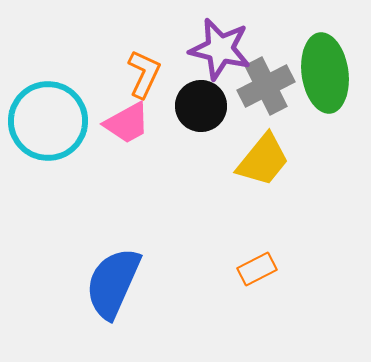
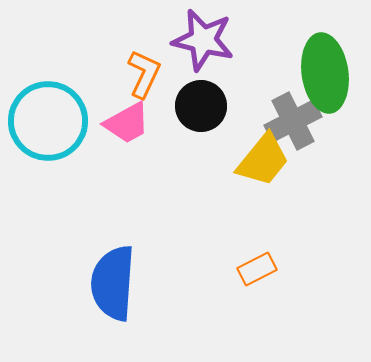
purple star: moved 17 px left, 9 px up
gray cross: moved 27 px right, 35 px down
blue semicircle: rotated 20 degrees counterclockwise
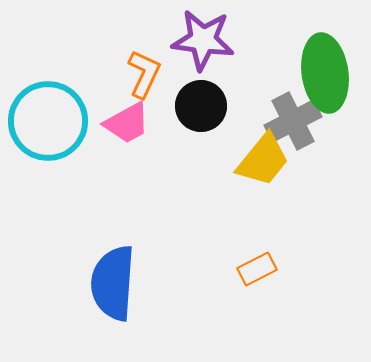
purple star: rotated 6 degrees counterclockwise
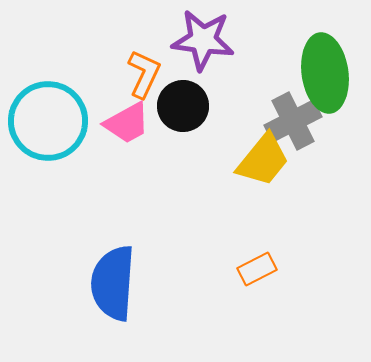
black circle: moved 18 px left
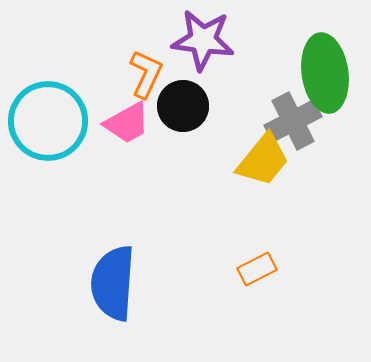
orange L-shape: moved 2 px right
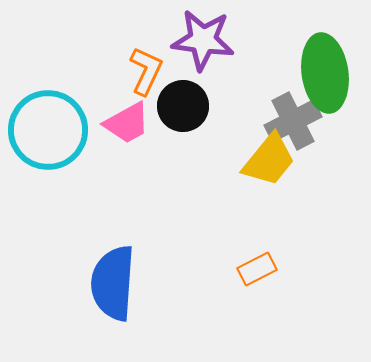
orange L-shape: moved 3 px up
cyan circle: moved 9 px down
yellow trapezoid: moved 6 px right
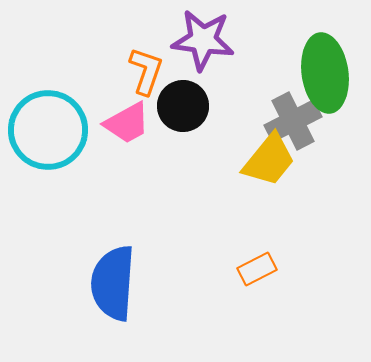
orange L-shape: rotated 6 degrees counterclockwise
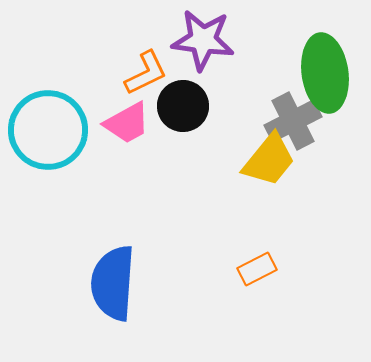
orange L-shape: moved 2 px down; rotated 45 degrees clockwise
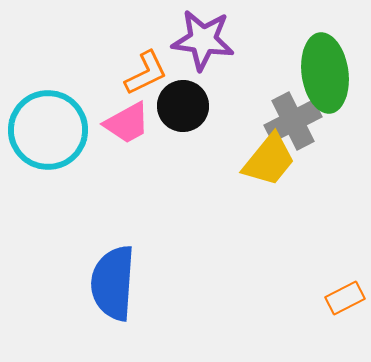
orange rectangle: moved 88 px right, 29 px down
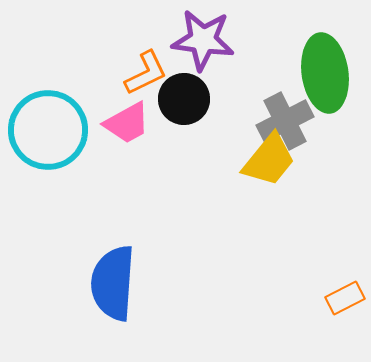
black circle: moved 1 px right, 7 px up
gray cross: moved 8 px left
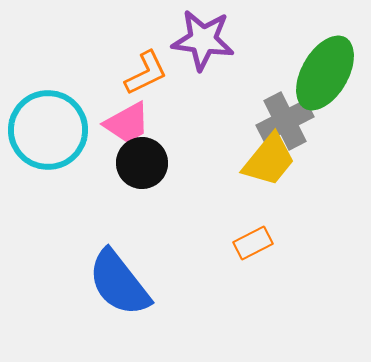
green ellipse: rotated 38 degrees clockwise
black circle: moved 42 px left, 64 px down
blue semicircle: moved 6 px right; rotated 42 degrees counterclockwise
orange rectangle: moved 92 px left, 55 px up
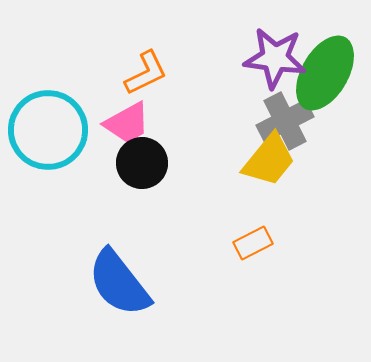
purple star: moved 72 px right, 18 px down
